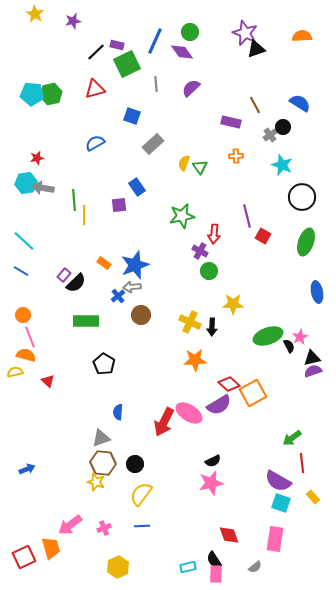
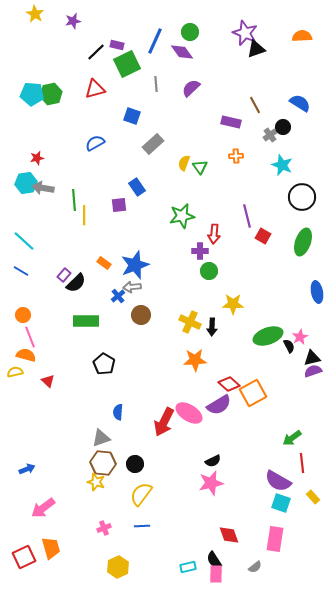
green ellipse at (306, 242): moved 3 px left
purple cross at (200, 251): rotated 28 degrees counterclockwise
pink arrow at (70, 525): moved 27 px left, 17 px up
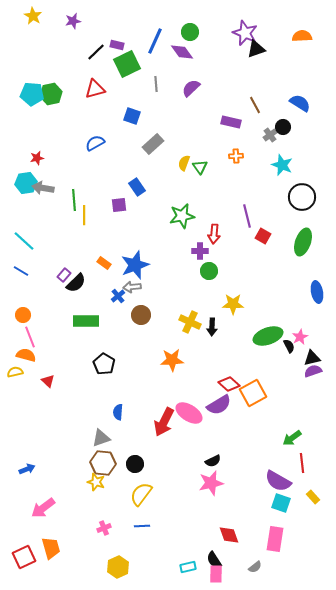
yellow star at (35, 14): moved 2 px left, 2 px down
orange star at (195, 360): moved 23 px left
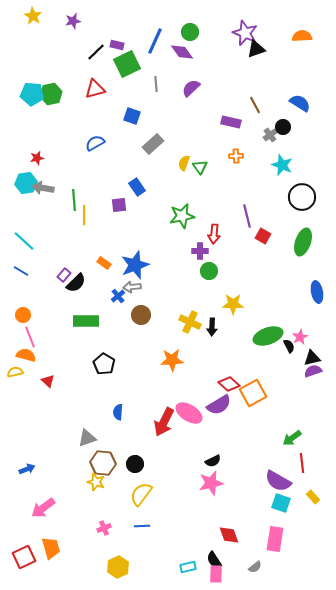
gray triangle at (101, 438): moved 14 px left
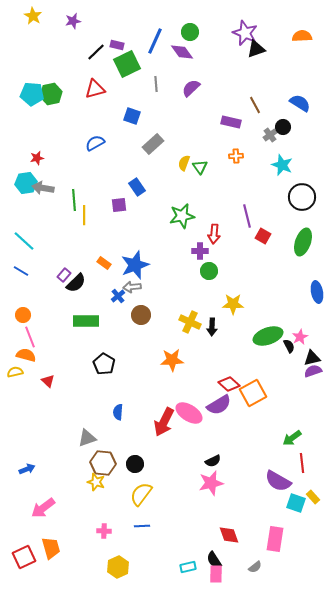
cyan square at (281, 503): moved 15 px right
pink cross at (104, 528): moved 3 px down; rotated 24 degrees clockwise
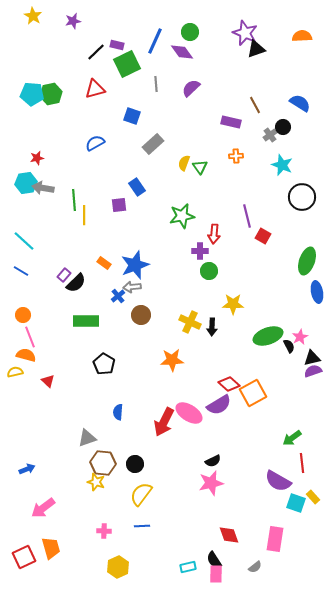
green ellipse at (303, 242): moved 4 px right, 19 px down
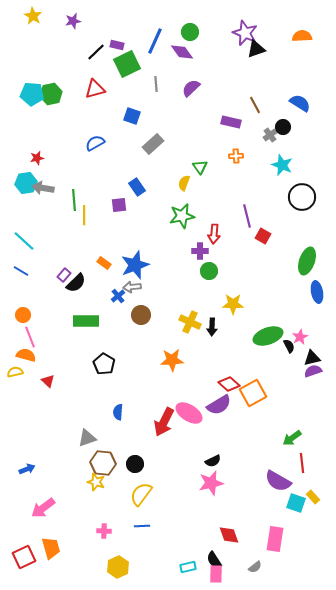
yellow semicircle at (184, 163): moved 20 px down
